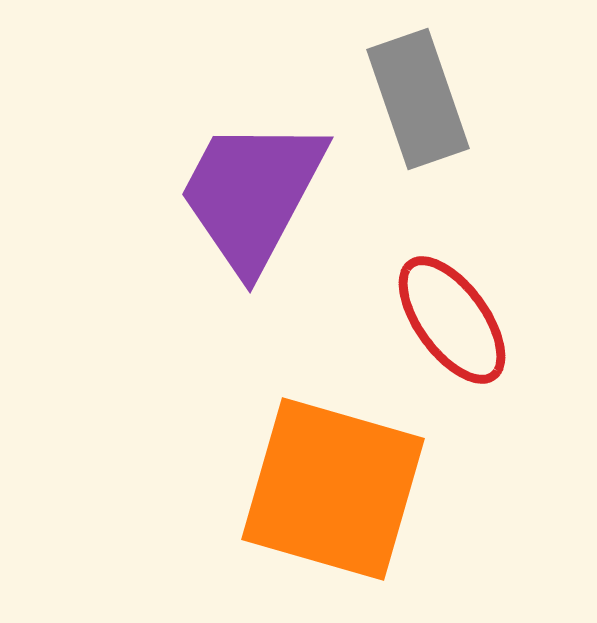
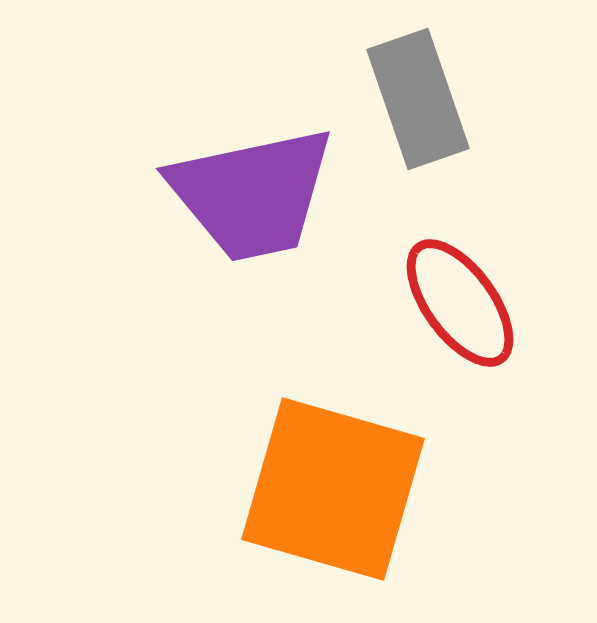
purple trapezoid: rotated 130 degrees counterclockwise
red ellipse: moved 8 px right, 17 px up
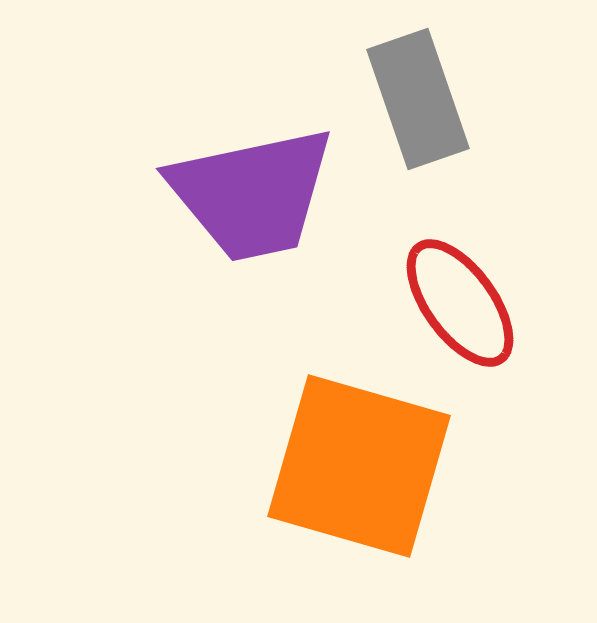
orange square: moved 26 px right, 23 px up
